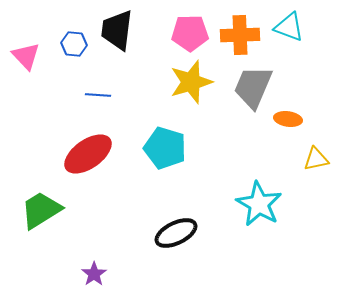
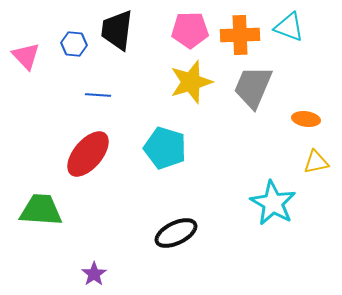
pink pentagon: moved 3 px up
orange ellipse: moved 18 px right
red ellipse: rotated 15 degrees counterclockwise
yellow triangle: moved 3 px down
cyan star: moved 14 px right, 1 px up
green trapezoid: rotated 36 degrees clockwise
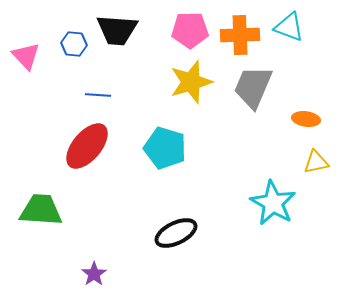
black trapezoid: rotated 93 degrees counterclockwise
red ellipse: moved 1 px left, 8 px up
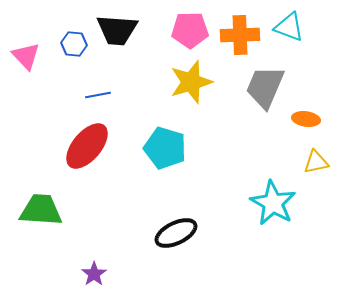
gray trapezoid: moved 12 px right
blue line: rotated 15 degrees counterclockwise
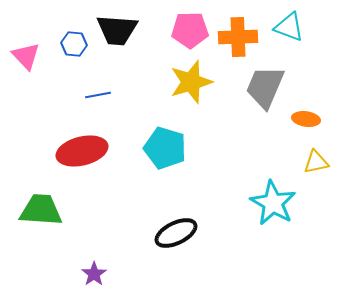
orange cross: moved 2 px left, 2 px down
red ellipse: moved 5 px left, 5 px down; rotated 36 degrees clockwise
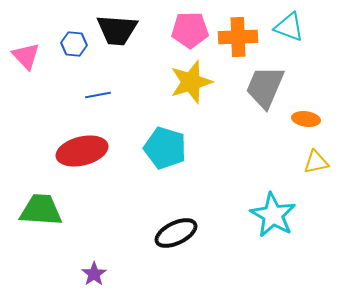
cyan star: moved 12 px down
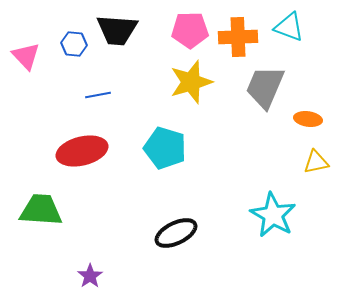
orange ellipse: moved 2 px right
purple star: moved 4 px left, 2 px down
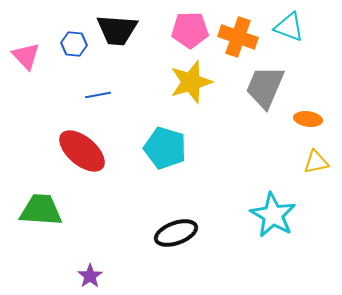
orange cross: rotated 21 degrees clockwise
red ellipse: rotated 54 degrees clockwise
black ellipse: rotated 6 degrees clockwise
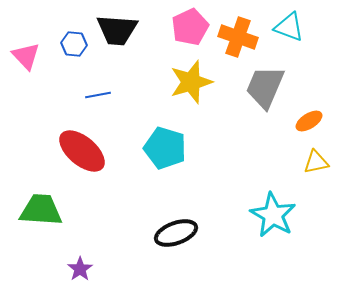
pink pentagon: moved 3 px up; rotated 24 degrees counterclockwise
orange ellipse: moved 1 px right, 2 px down; rotated 40 degrees counterclockwise
purple star: moved 10 px left, 7 px up
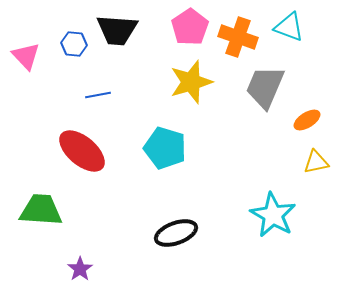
pink pentagon: rotated 9 degrees counterclockwise
orange ellipse: moved 2 px left, 1 px up
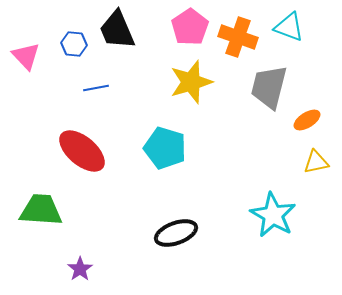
black trapezoid: rotated 63 degrees clockwise
gray trapezoid: moved 4 px right; rotated 9 degrees counterclockwise
blue line: moved 2 px left, 7 px up
